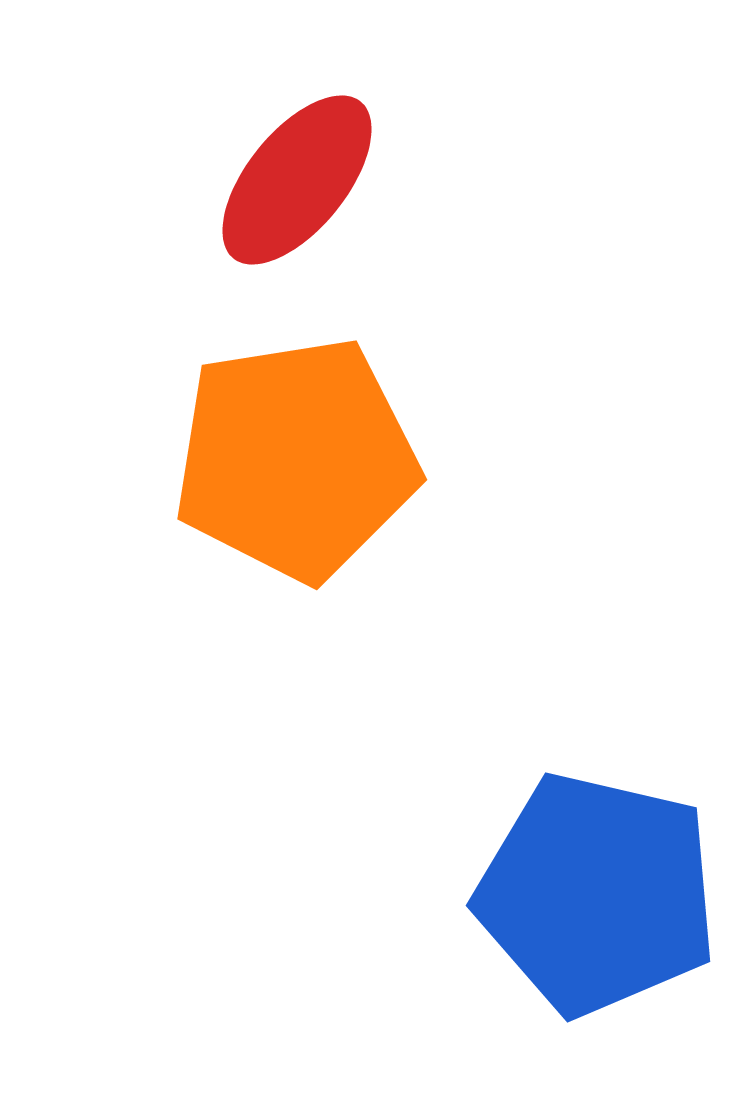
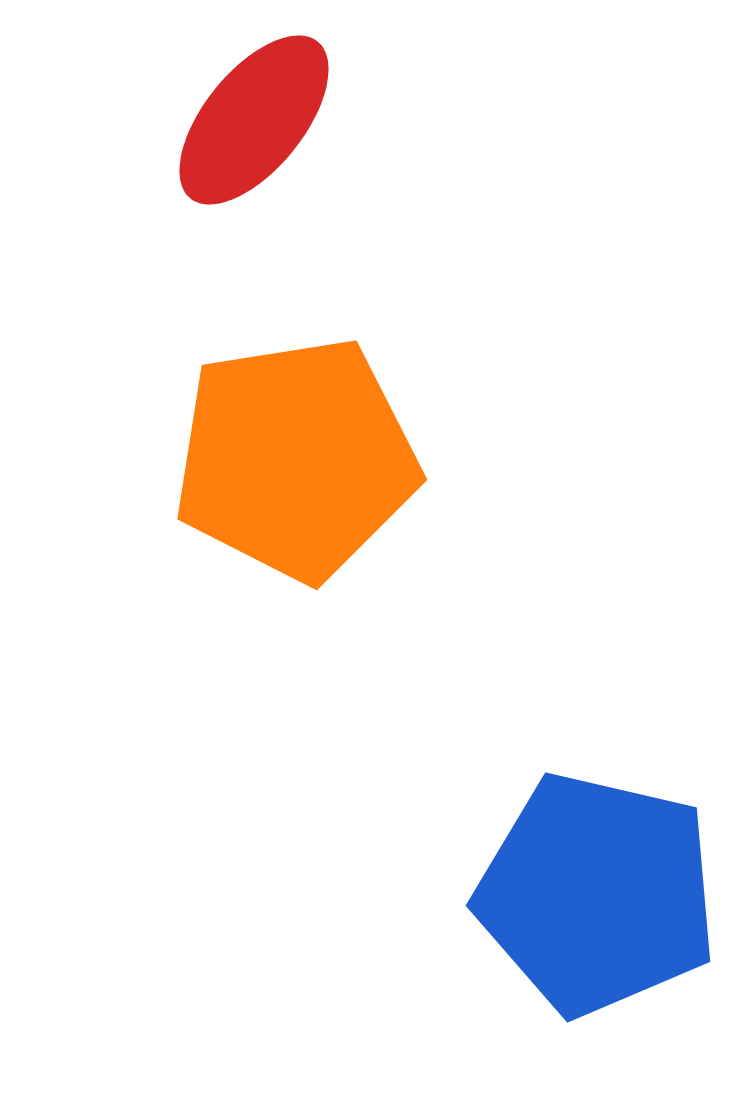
red ellipse: moved 43 px left, 60 px up
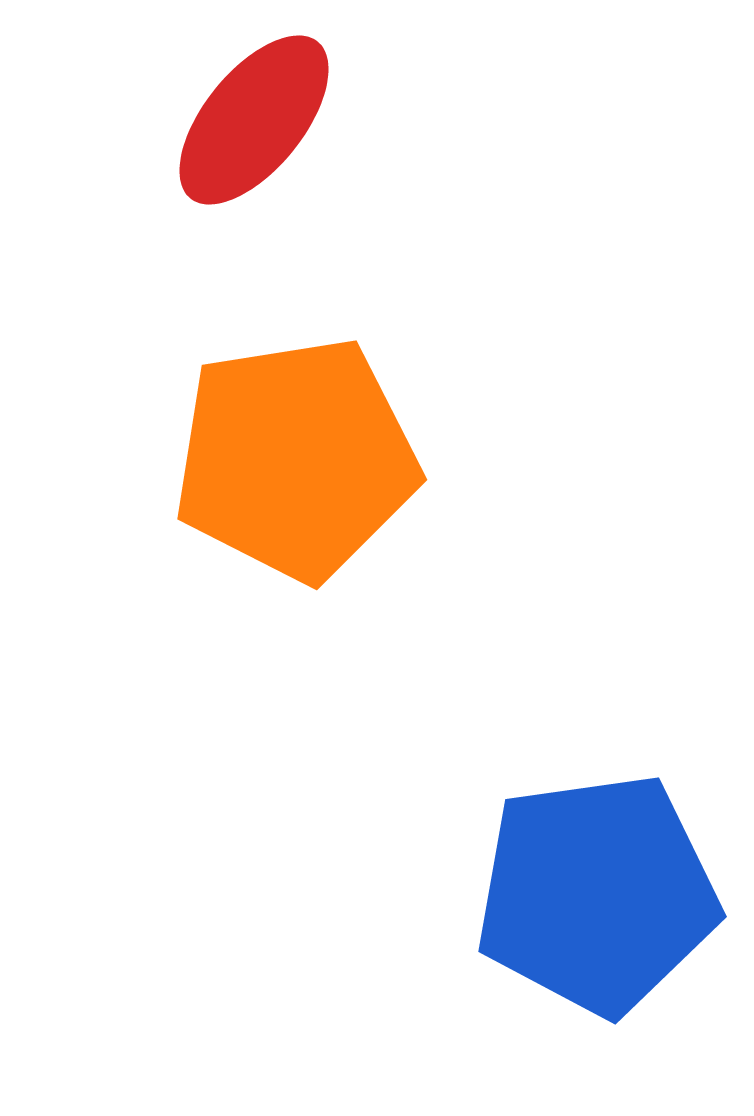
blue pentagon: rotated 21 degrees counterclockwise
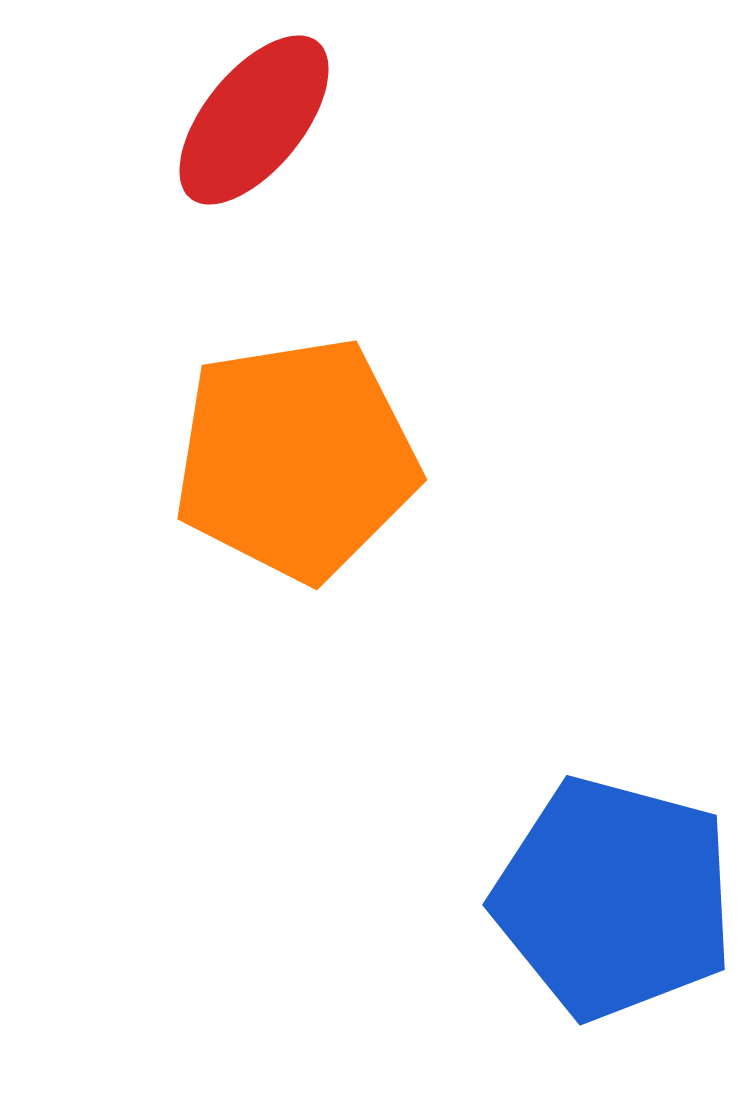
blue pentagon: moved 17 px right, 4 px down; rotated 23 degrees clockwise
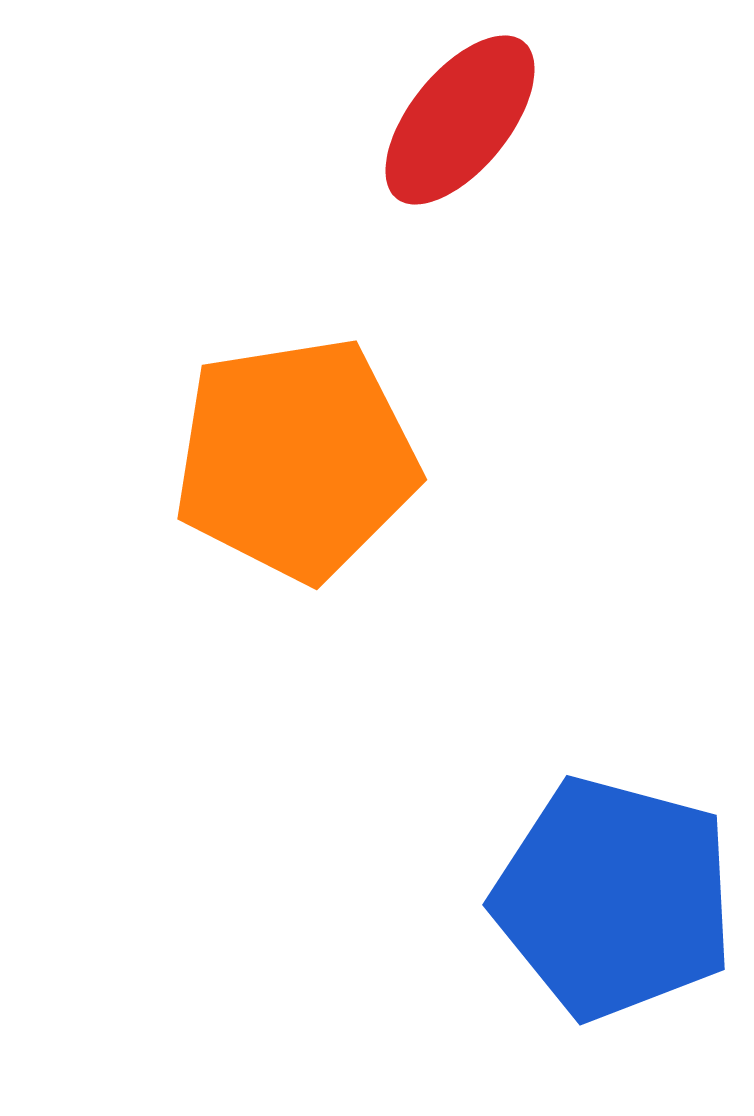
red ellipse: moved 206 px right
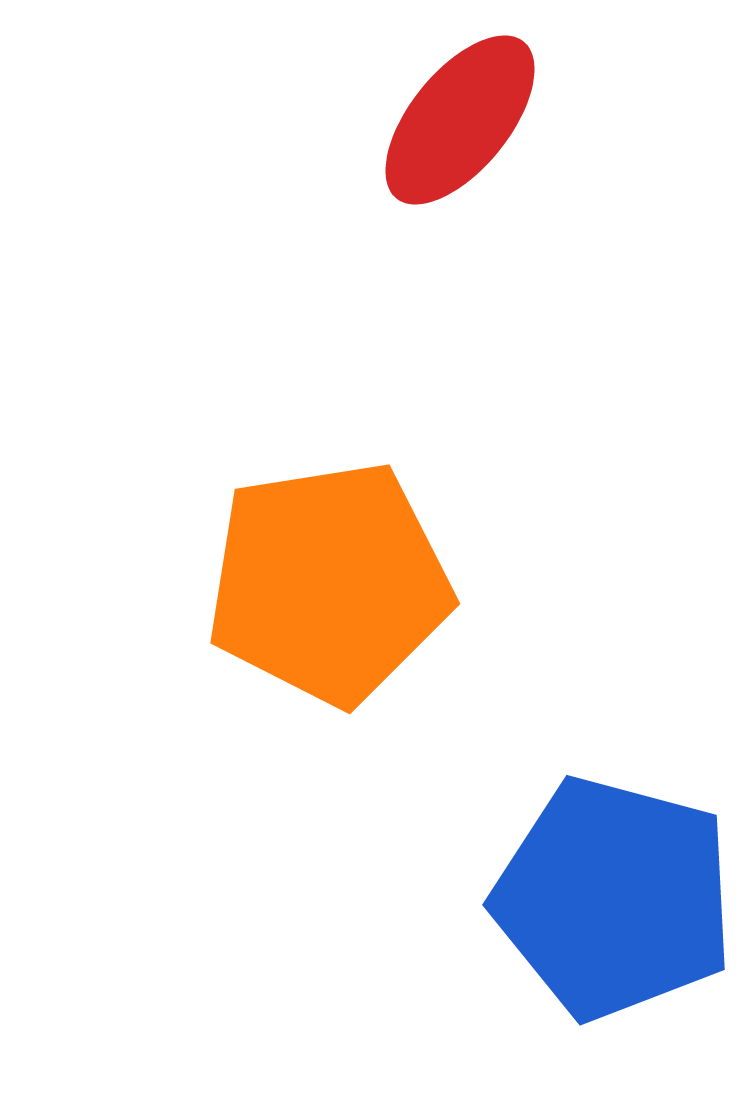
orange pentagon: moved 33 px right, 124 px down
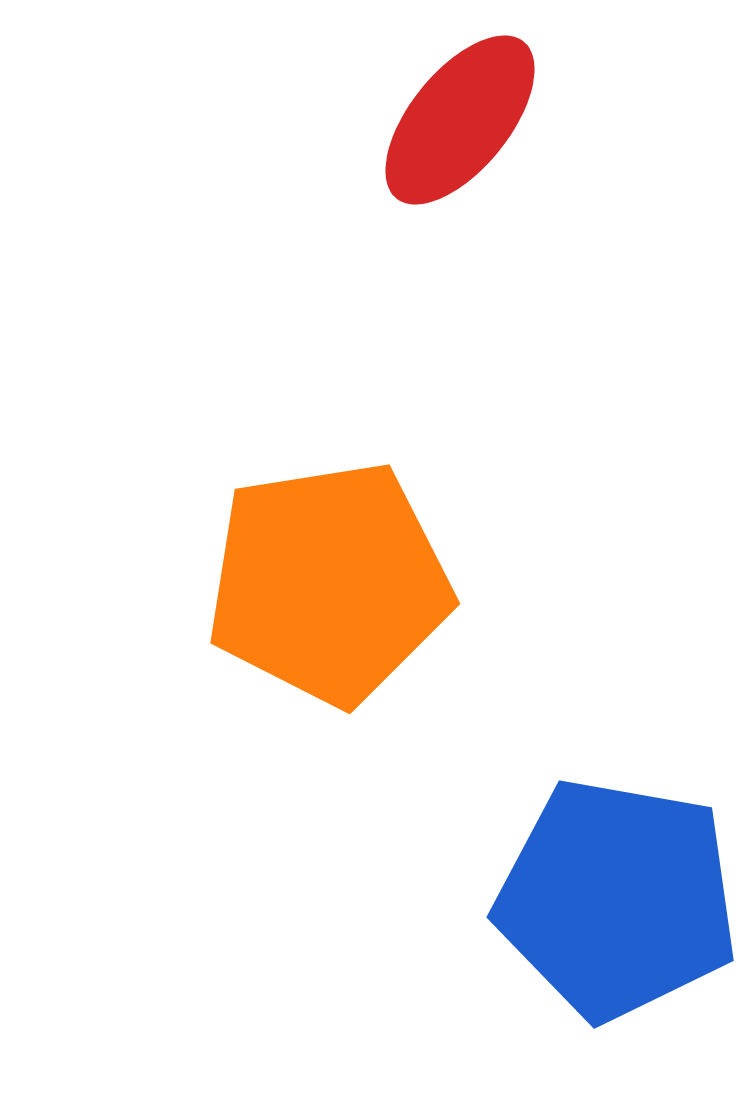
blue pentagon: moved 3 px right, 1 px down; rotated 5 degrees counterclockwise
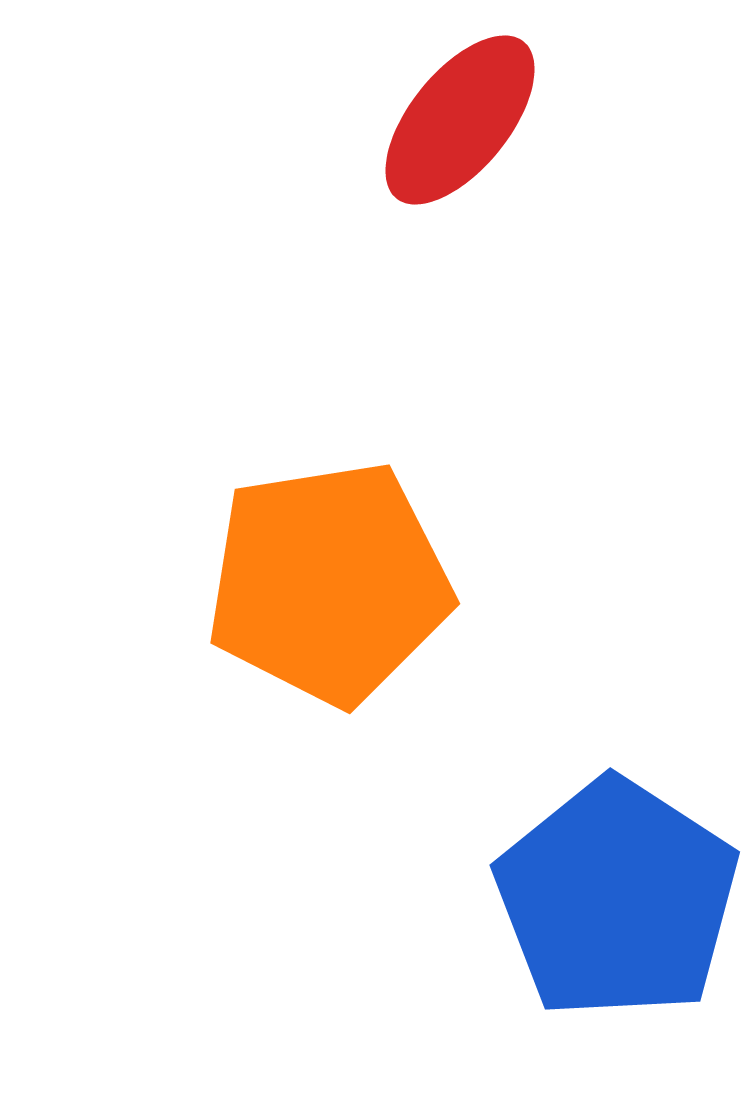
blue pentagon: rotated 23 degrees clockwise
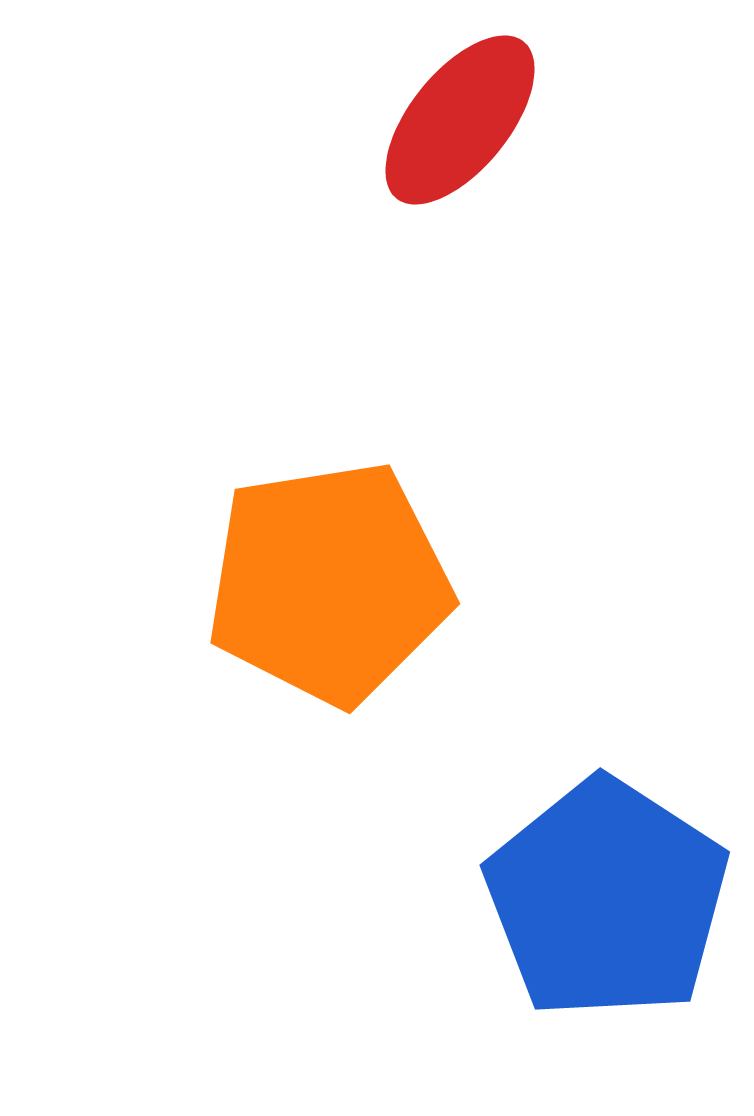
blue pentagon: moved 10 px left
